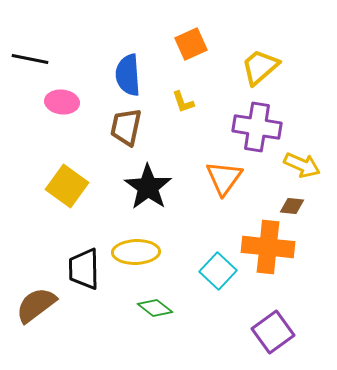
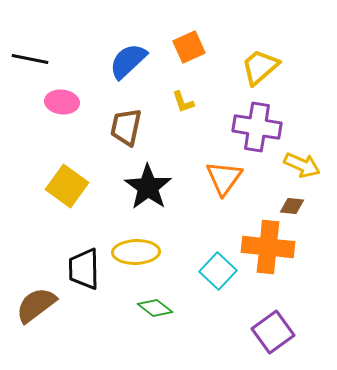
orange square: moved 2 px left, 3 px down
blue semicircle: moved 14 px up; rotated 51 degrees clockwise
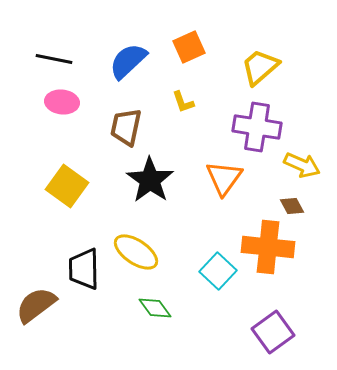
black line: moved 24 px right
black star: moved 2 px right, 7 px up
brown diamond: rotated 55 degrees clockwise
yellow ellipse: rotated 36 degrees clockwise
green diamond: rotated 16 degrees clockwise
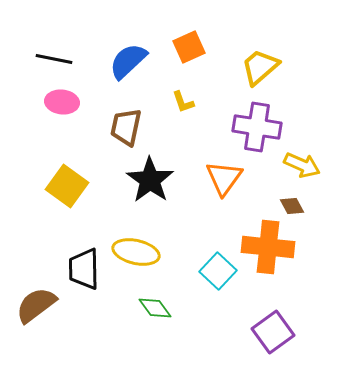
yellow ellipse: rotated 21 degrees counterclockwise
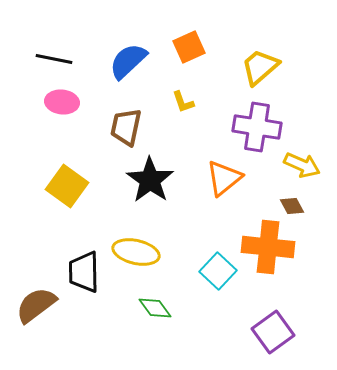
orange triangle: rotated 15 degrees clockwise
black trapezoid: moved 3 px down
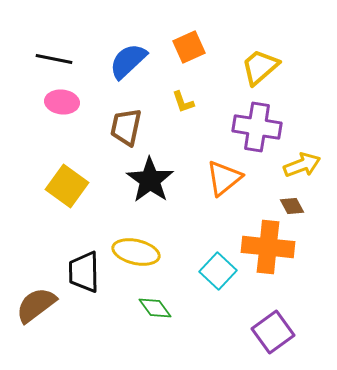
yellow arrow: rotated 45 degrees counterclockwise
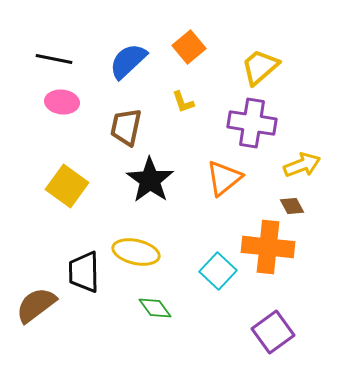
orange square: rotated 16 degrees counterclockwise
purple cross: moved 5 px left, 4 px up
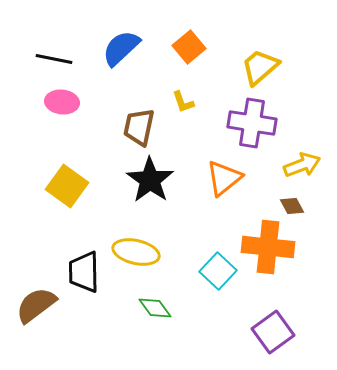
blue semicircle: moved 7 px left, 13 px up
brown trapezoid: moved 13 px right
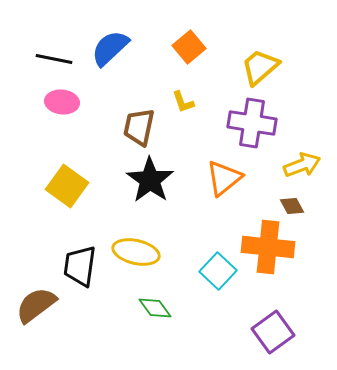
blue semicircle: moved 11 px left
black trapezoid: moved 4 px left, 6 px up; rotated 9 degrees clockwise
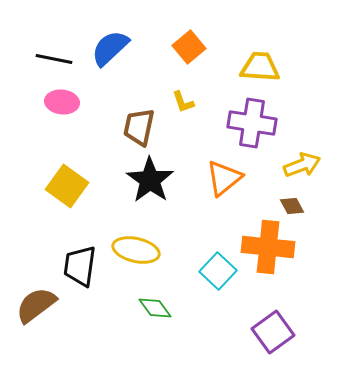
yellow trapezoid: rotated 45 degrees clockwise
yellow ellipse: moved 2 px up
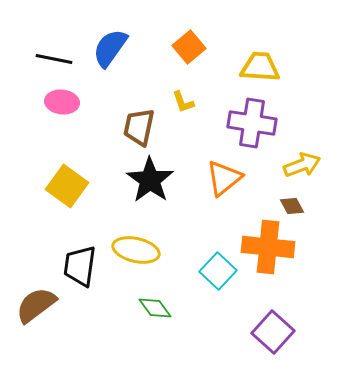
blue semicircle: rotated 12 degrees counterclockwise
purple square: rotated 12 degrees counterclockwise
